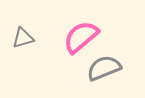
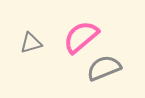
gray triangle: moved 8 px right, 5 px down
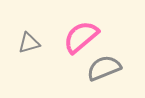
gray triangle: moved 2 px left
